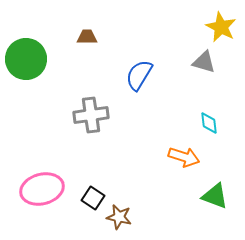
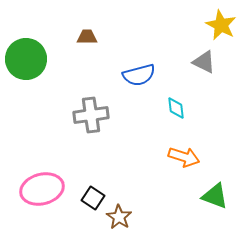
yellow star: moved 2 px up
gray triangle: rotated 10 degrees clockwise
blue semicircle: rotated 136 degrees counterclockwise
cyan diamond: moved 33 px left, 15 px up
brown star: rotated 20 degrees clockwise
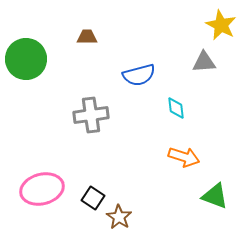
gray triangle: rotated 30 degrees counterclockwise
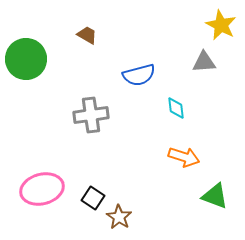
brown trapezoid: moved 2 px up; rotated 30 degrees clockwise
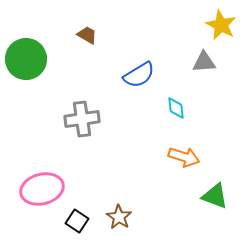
blue semicircle: rotated 16 degrees counterclockwise
gray cross: moved 9 px left, 4 px down
black square: moved 16 px left, 23 px down
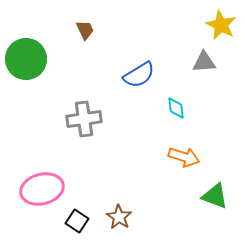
brown trapezoid: moved 2 px left, 5 px up; rotated 35 degrees clockwise
gray cross: moved 2 px right
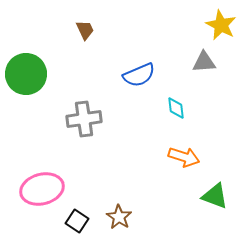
green circle: moved 15 px down
blue semicircle: rotated 8 degrees clockwise
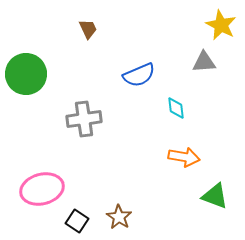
brown trapezoid: moved 3 px right, 1 px up
orange arrow: rotated 8 degrees counterclockwise
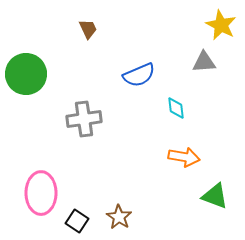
pink ellipse: moved 1 px left, 4 px down; rotated 75 degrees counterclockwise
